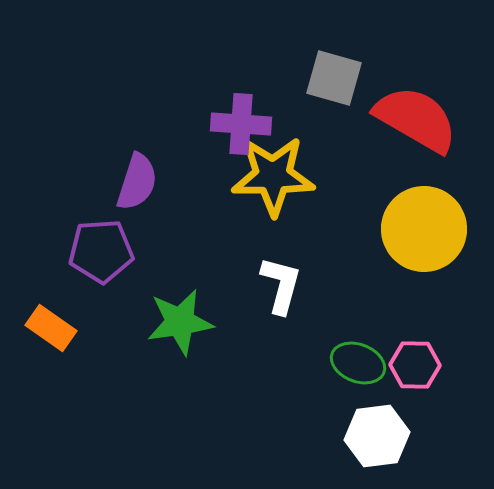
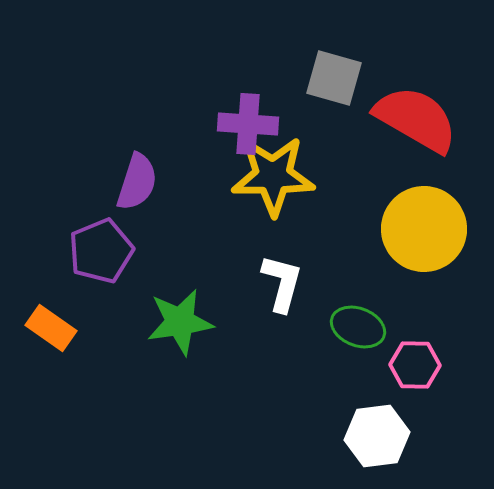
purple cross: moved 7 px right
purple pentagon: rotated 18 degrees counterclockwise
white L-shape: moved 1 px right, 2 px up
green ellipse: moved 36 px up
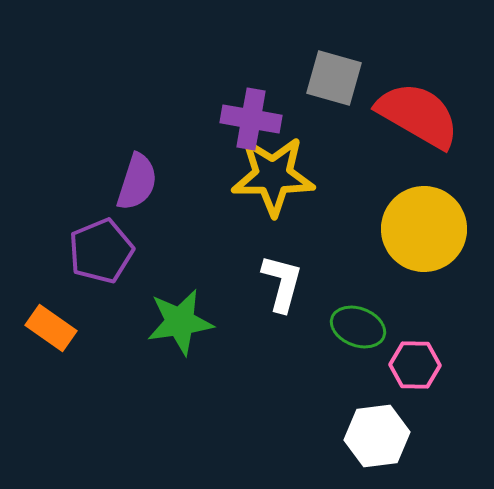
red semicircle: moved 2 px right, 4 px up
purple cross: moved 3 px right, 5 px up; rotated 6 degrees clockwise
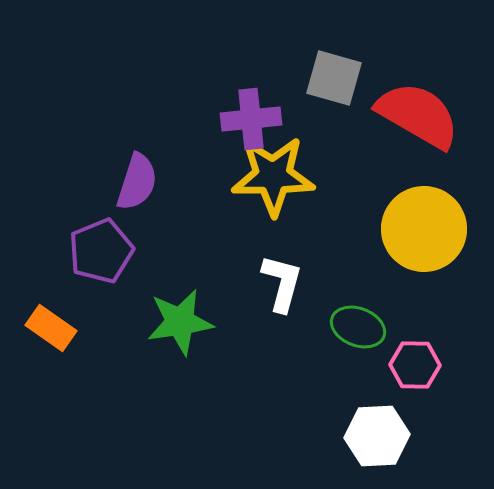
purple cross: rotated 16 degrees counterclockwise
white hexagon: rotated 4 degrees clockwise
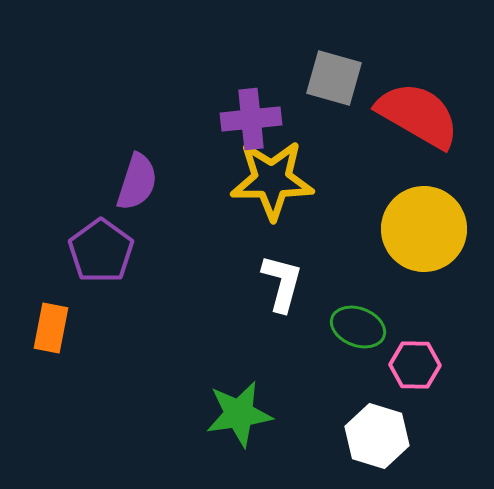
yellow star: moved 1 px left, 4 px down
purple pentagon: rotated 14 degrees counterclockwise
green star: moved 59 px right, 92 px down
orange rectangle: rotated 66 degrees clockwise
white hexagon: rotated 20 degrees clockwise
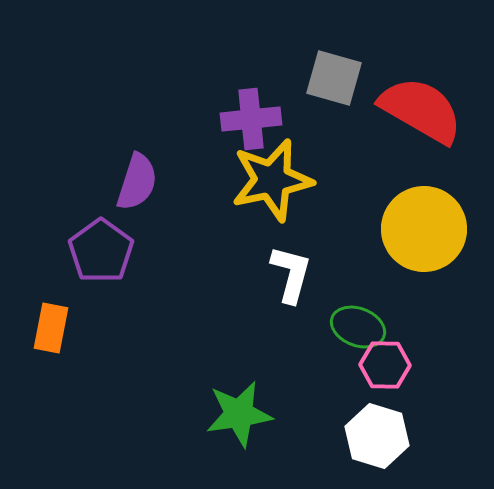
red semicircle: moved 3 px right, 5 px up
yellow star: rotated 12 degrees counterclockwise
white L-shape: moved 9 px right, 9 px up
pink hexagon: moved 30 px left
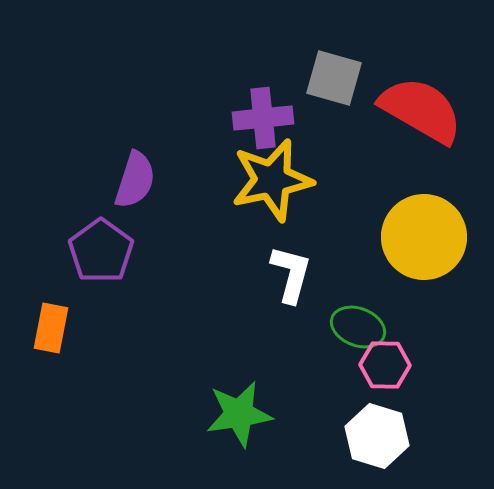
purple cross: moved 12 px right, 1 px up
purple semicircle: moved 2 px left, 2 px up
yellow circle: moved 8 px down
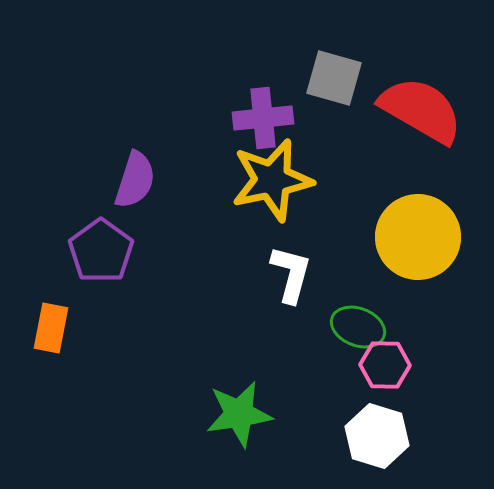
yellow circle: moved 6 px left
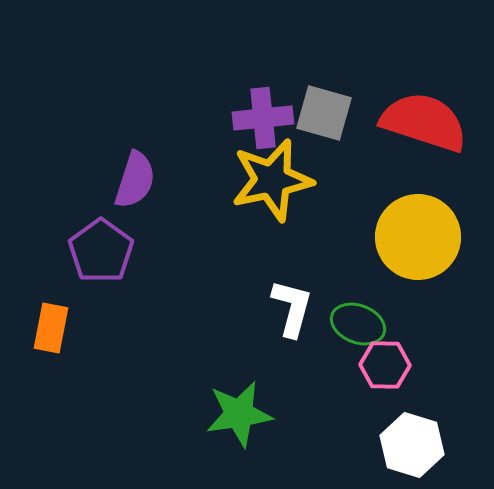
gray square: moved 10 px left, 35 px down
red semicircle: moved 3 px right, 12 px down; rotated 12 degrees counterclockwise
white L-shape: moved 1 px right, 34 px down
green ellipse: moved 3 px up
white hexagon: moved 35 px right, 9 px down
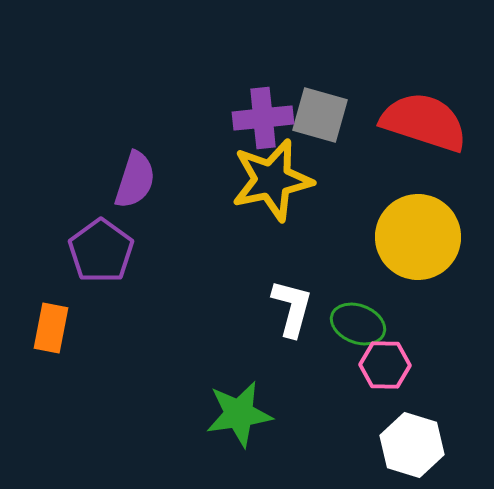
gray square: moved 4 px left, 2 px down
